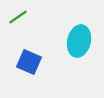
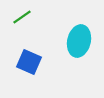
green line: moved 4 px right
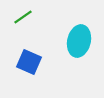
green line: moved 1 px right
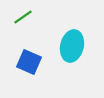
cyan ellipse: moved 7 px left, 5 px down
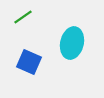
cyan ellipse: moved 3 px up
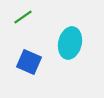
cyan ellipse: moved 2 px left
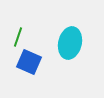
green line: moved 5 px left, 20 px down; rotated 36 degrees counterclockwise
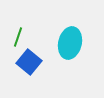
blue square: rotated 15 degrees clockwise
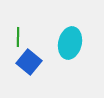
green line: rotated 18 degrees counterclockwise
